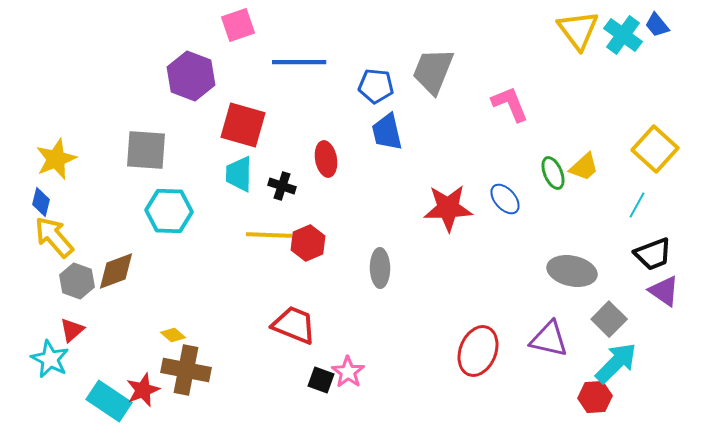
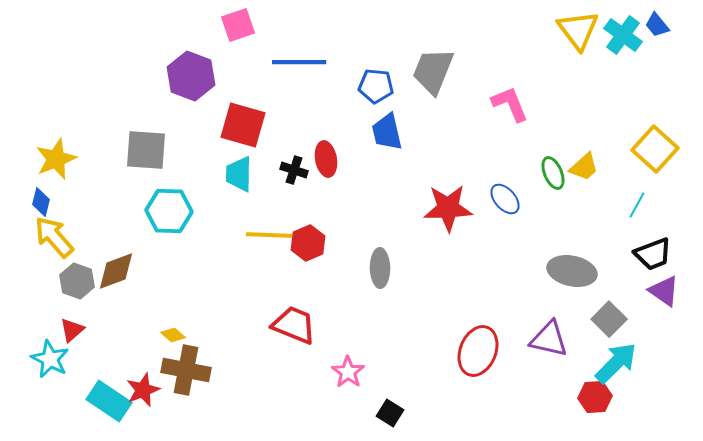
black cross at (282, 186): moved 12 px right, 16 px up
black square at (321, 380): moved 69 px right, 33 px down; rotated 12 degrees clockwise
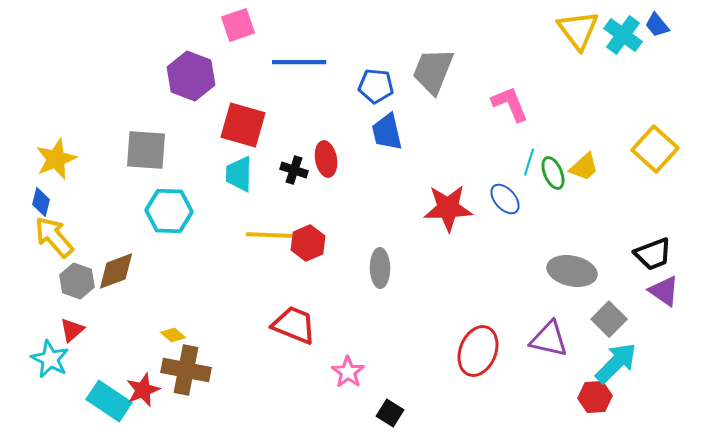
cyan line at (637, 205): moved 108 px left, 43 px up; rotated 12 degrees counterclockwise
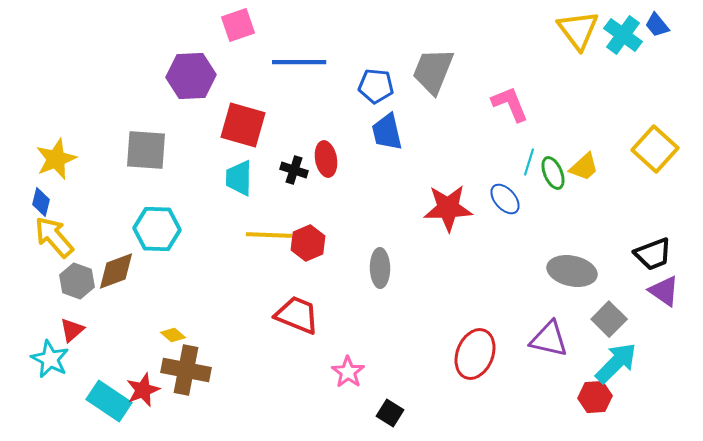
purple hexagon at (191, 76): rotated 24 degrees counterclockwise
cyan trapezoid at (239, 174): moved 4 px down
cyan hexagon at (169, 211): moved 12 px left, 18 px down
red trapezoid at (294, 325): moved 3 px right, 10 px up
red ellipse at (478, 351): moved 3 px left, 3 px down
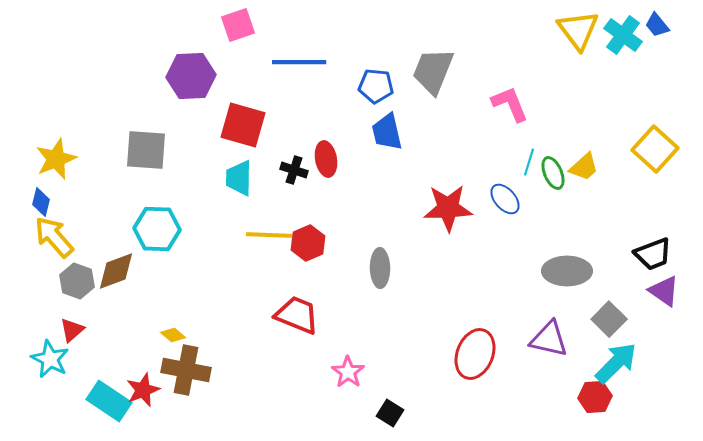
gray ellipse at (572, 271): moved 5 px left; rotated 12 degrees counterclockwise
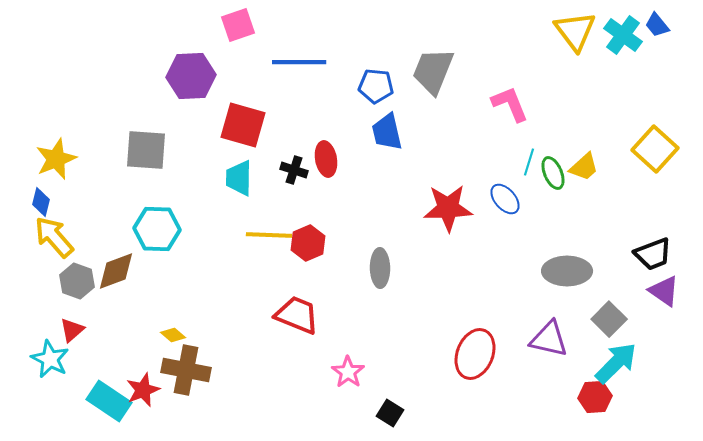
yellow triangle at (578, 30): moved 3 px left, 1 px down
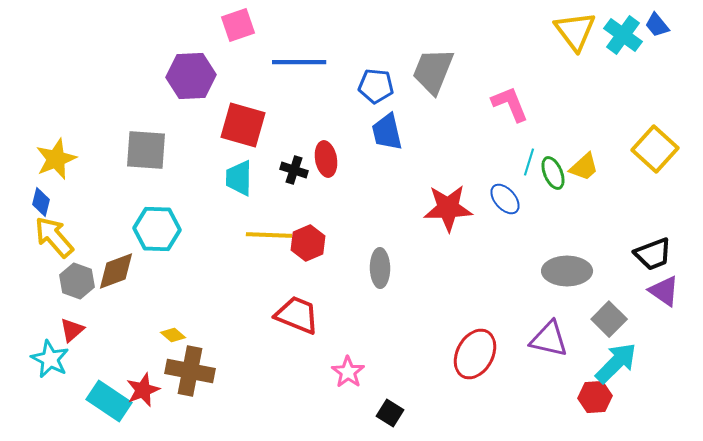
red ellipse at (475, 354): rotated 6 degrees clockwise
brown cross at (186, 370): moved 4 px right, 1 px down
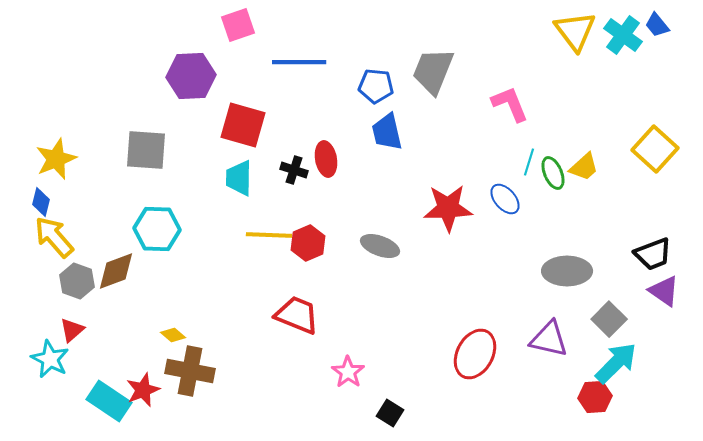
gray ellipse at (380, 268): moved 22 px up; rotated 69 degrees counterclockwise
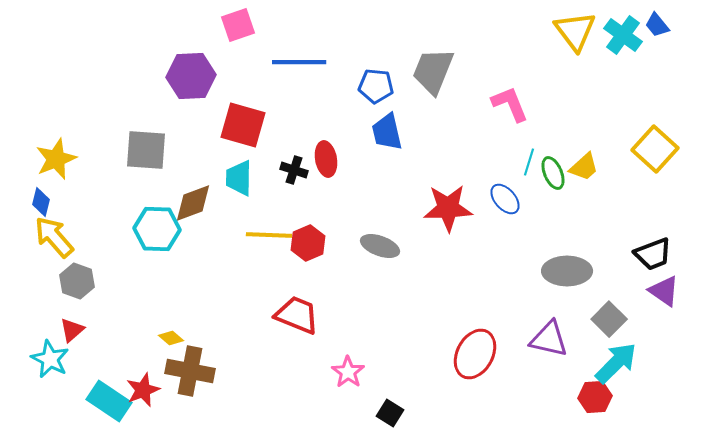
brown diamond at (116, 271): moved 77 px right, 68 px up
yellow diamond at (173, 335): moved 2 px left, 3 px down
